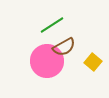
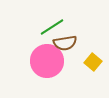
green line: moved 2 px down
brown semicircle: moved 1 px right, 4 px up; rotated 20 degrees clockwise
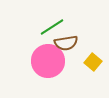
brown semicircle: moved 1 px right
pink circle: moved 1 px right
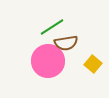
yellow square: moved 2 px down
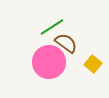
brown semicircle: rotated 135 degrees counterclockwise
pink circle: moved 1 px right, 1 px down
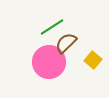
brown semicircle: rotated 80 degrees counterclockwise
yellow square: moved 4 px up
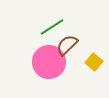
brown semicircle: moved 1 px right, 2 px down
yellow square: moved 1 px right, 2 px down
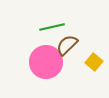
green line: rotated 20 degrees clockwise
pink circle: moved 3 px left
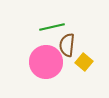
brown semicircle: rotated 40 degrees counterclockwise
yellow square: moved 10 px left
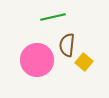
green line: moved 1 px right, 10 px up
pink circle: moved 9 px left, 2 px up
